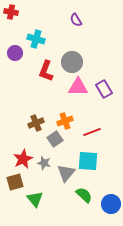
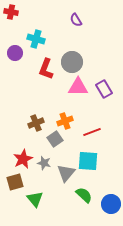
red L-shape: moved 2 px up
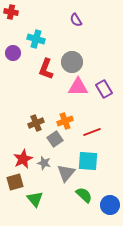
purple circle: moved 2 px left
blue circle: moved 1 px left, 1 px down
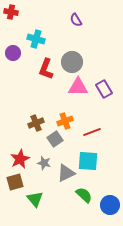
red star: moved 3 px left
gray triangle: rotated 24 degrees clockwise
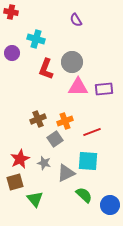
purple circle: moved 1 px left
purple rectangle: rotated 66 degrees counterclockwise
brown cross: moved 2 px right, 4 px up
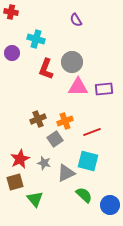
cyan square: rotated 10 degrees clockwise
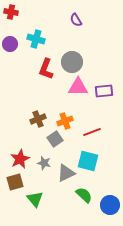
purple circle: moved 2 px left, 9 px up
purple rectangle: moved 2 px down
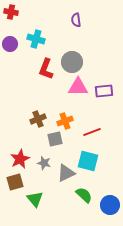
purple semicircle: rotated 24 degrees clockwise
gray square: rotated 21 degrees clockwise
